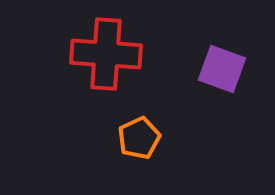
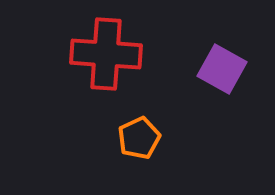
purple square: rotated 9 degrees clockwise
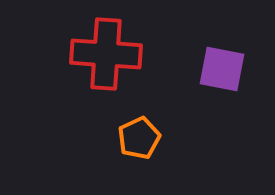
purple square: rotated 18 degrees counterclockwise
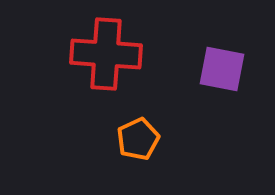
orange pentagon: moved 1 px left, 1 px down
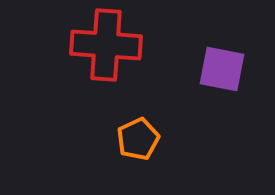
red cross: moved 9 px up
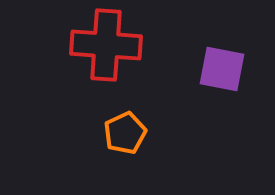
orange pentagon: moved 13 px left, 6 px up
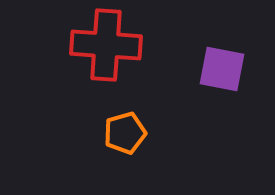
orange pentagon: rotated 9 degrees clockwise
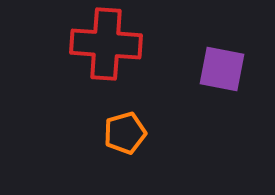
red cross: moved 1 px up
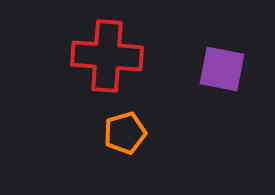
red cross: moved 1 px right, 12 px down
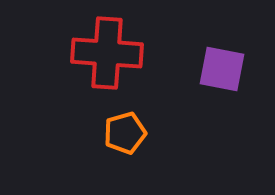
red cross: moved 3 px up
